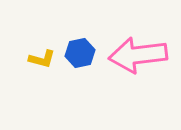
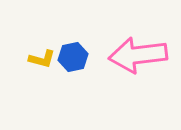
blue hexagon: moved 7 px left, 4 px down
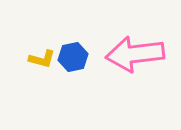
pink arrow: moved 3 px left, 1 px up
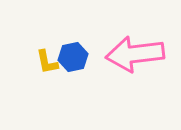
yellow L-shape: moved 5 px right, 3 px down; rotated 64 degrees clockwise
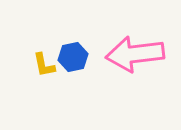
yellow L-shape: moved 3 px left, 3 px down
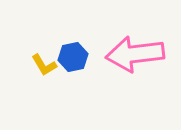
yellow L-shape: rotated 20 degrees counterclockwise
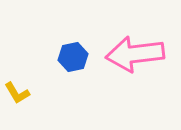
yellow L-shape: moved 27 px left, 28 px down
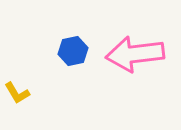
blue hexagon: moved 6 px up
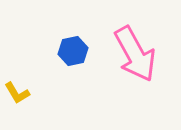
pink arrow: rotated 112 degrees counterclockwise
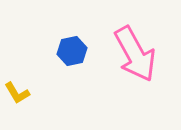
blue hexagon: moved 1 px left
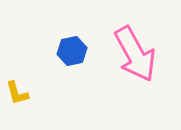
yellow L-shape: rotated 16 degrees clockwise
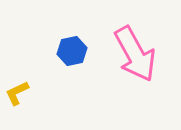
yellow L-shape: rotated 80 degrees clockwise
